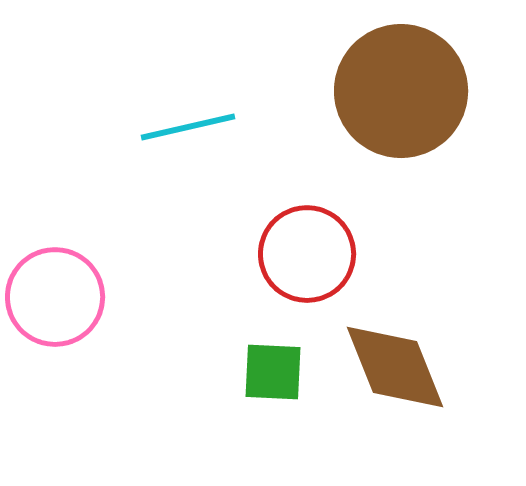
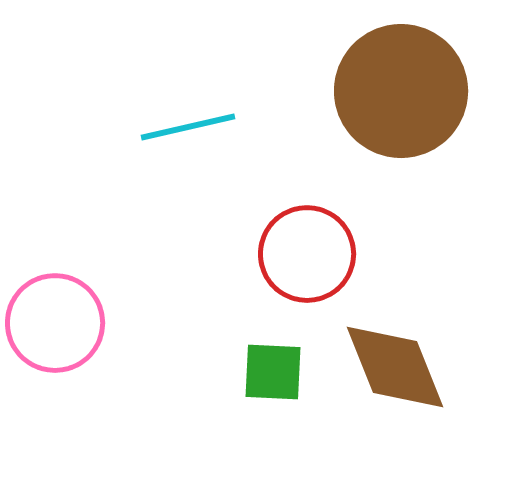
pink circle: moved 26 px down
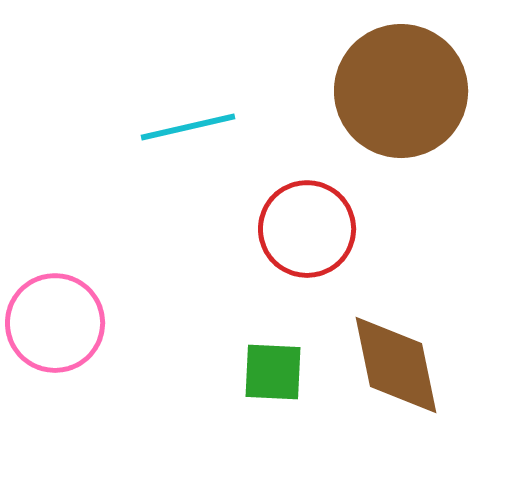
red circle: moved 25 px up
brown diamond: moved 1 px right, 2 px up; rotated 10 degrees clockwise
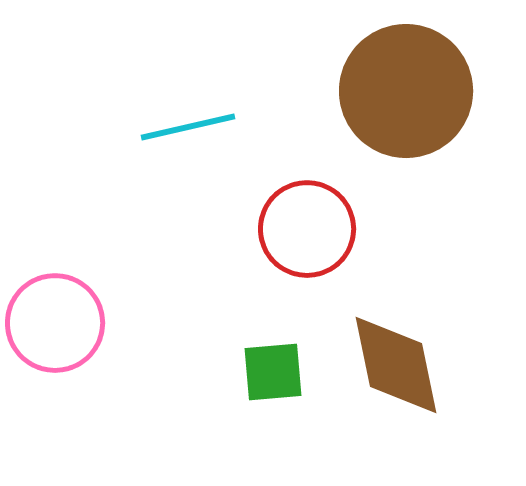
brown circle: moved 5 px right
green square: rotated 8 degrees counterclockwise
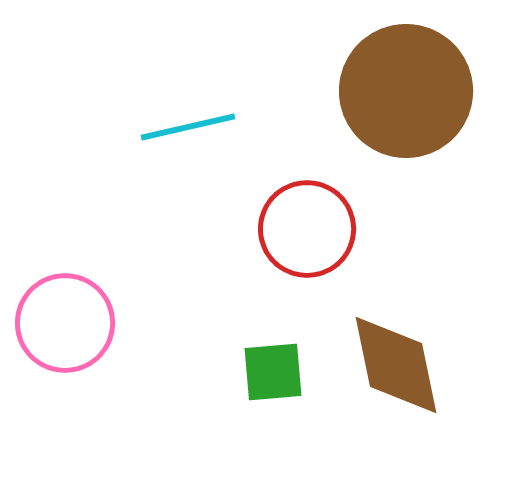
pink circle: moved 10 px right
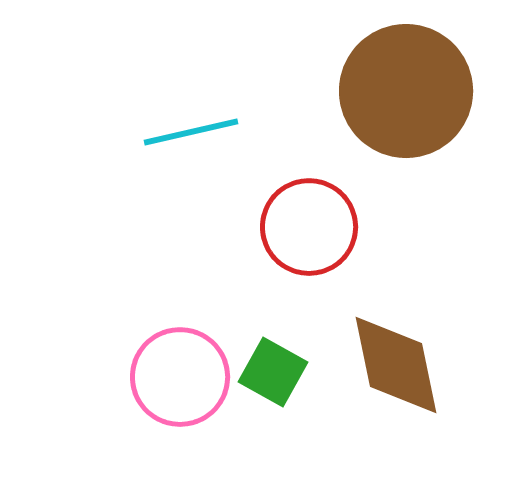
cyan line: moved 3 px right, 5 px down
red circle: moved 2 px right, 2 px up
pink circle: moved 115 px right, 54 px down
green square: rotated 34 degrees clockwise
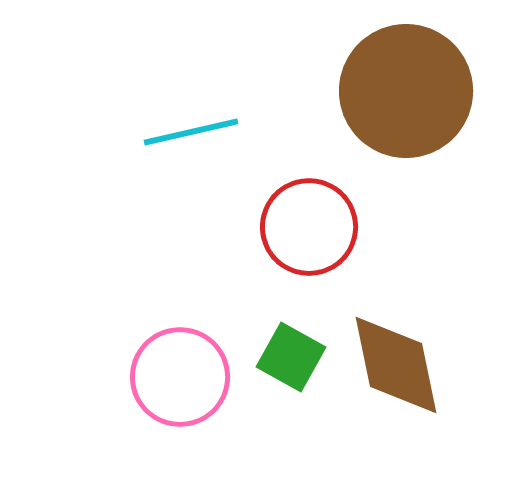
green square: moved 18 px right, 15 px up
